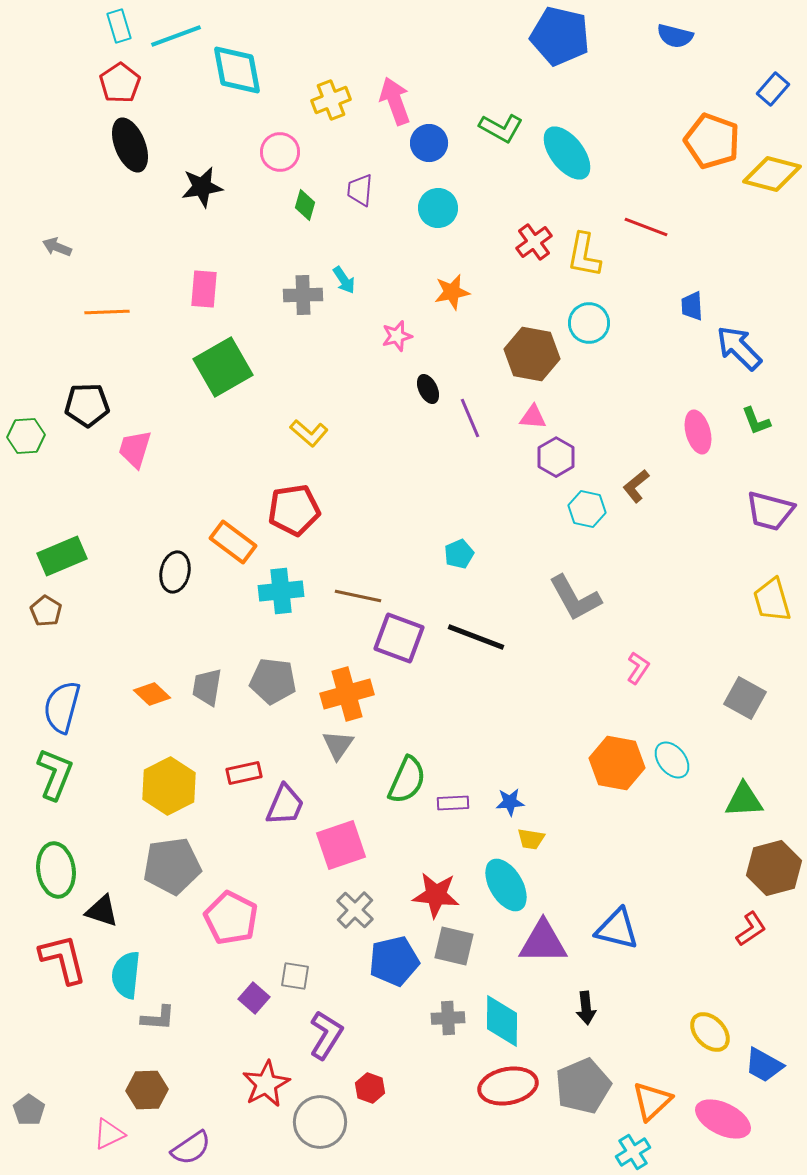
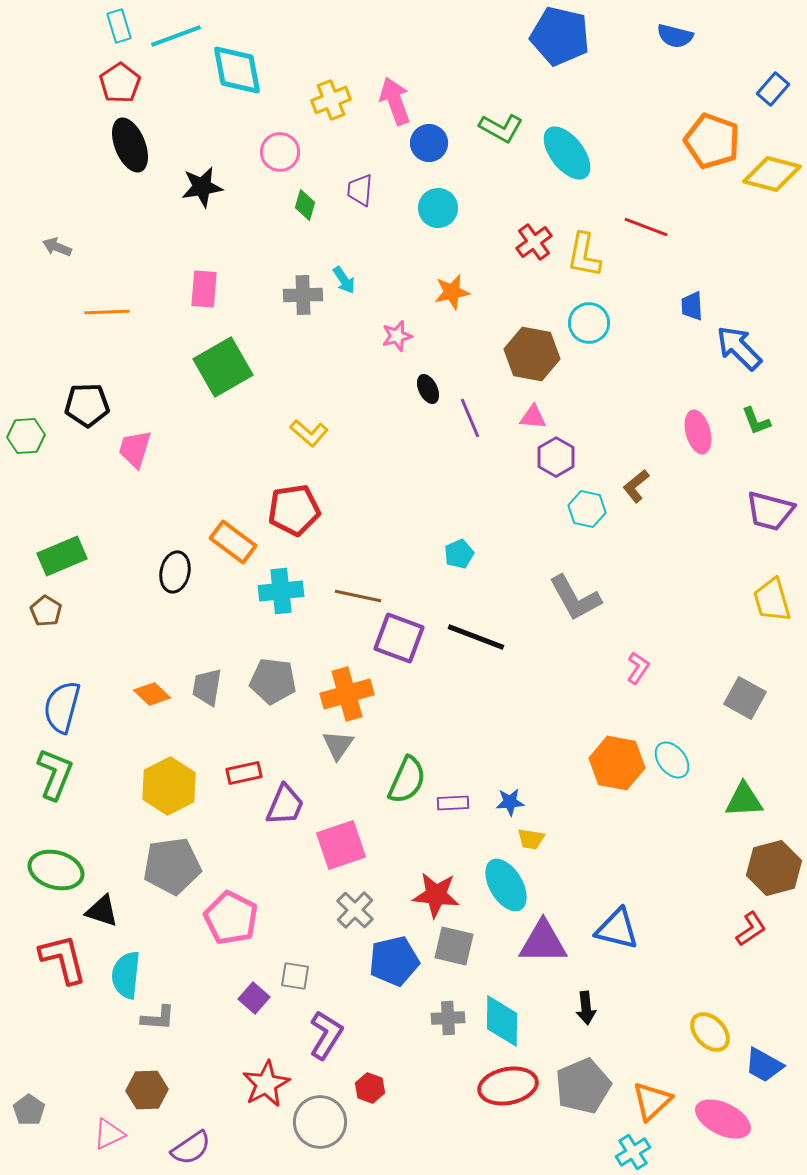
green ellipse at (56, 870): rotated 66 degrees counterclockwise
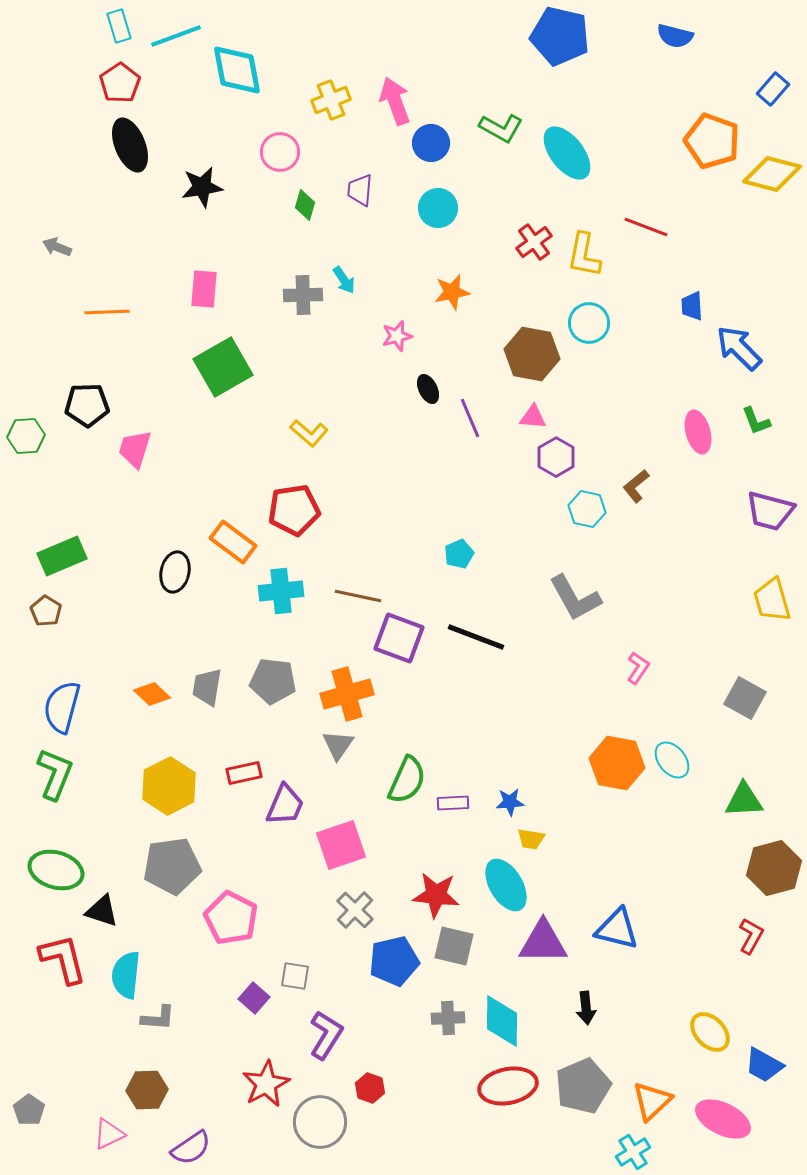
blue circle at (429, 143): moved 2 px right
red L-shape at (751, 929): moved 7 px down; rotated 27 degrees counterclockwise
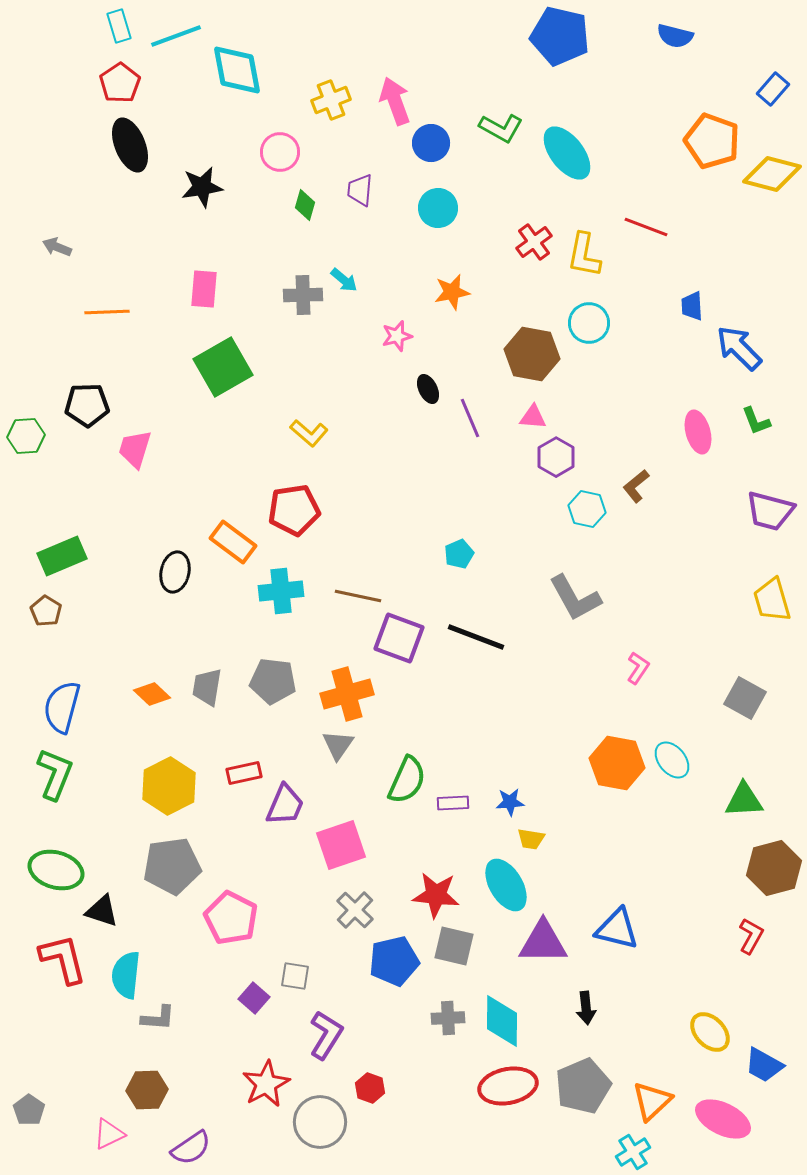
cyan arrow at (344, 280): rotated 16 degrees counterclockwise
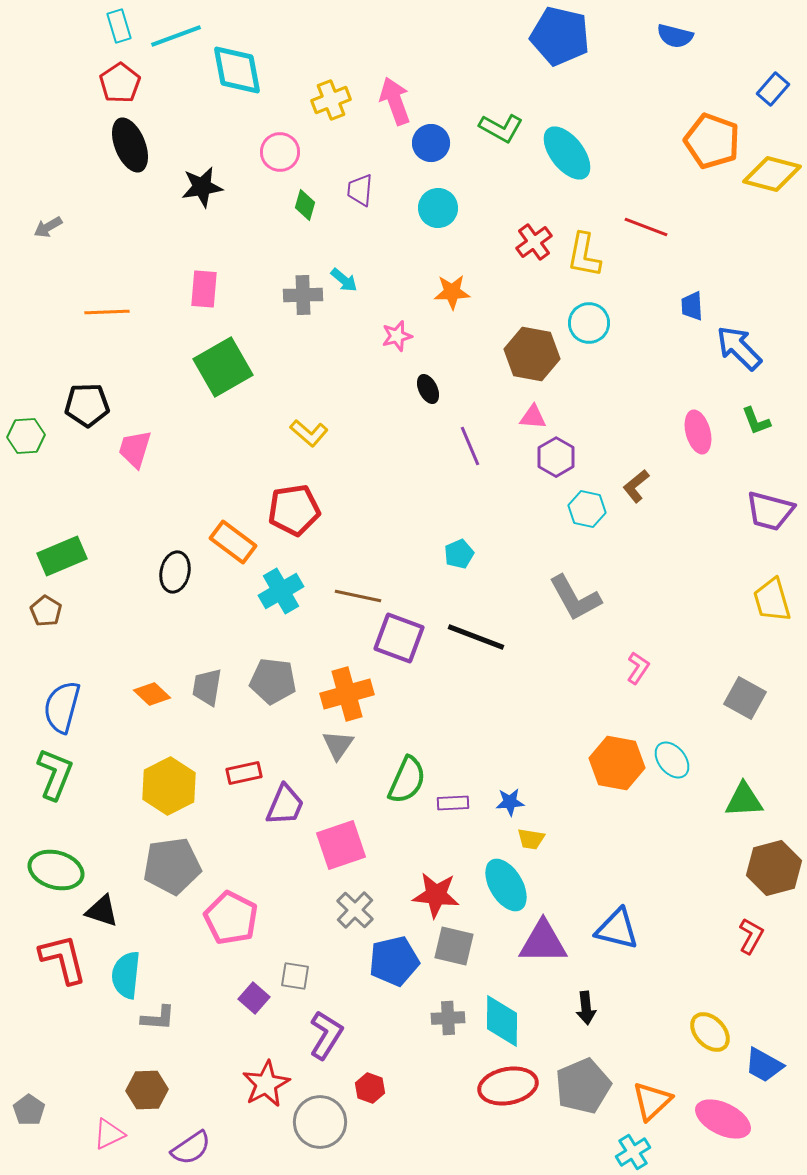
gray arrow at (57, 247): moved 9 px left, 20 px up; rotated 52 degrees counterclockwise
orange star at (452, 292): rotated 9 degrees clockwise
purple line at (470, 418): moved 28 px down
cyan cross at (281, 591): rotated 24 degrees counterclockwise
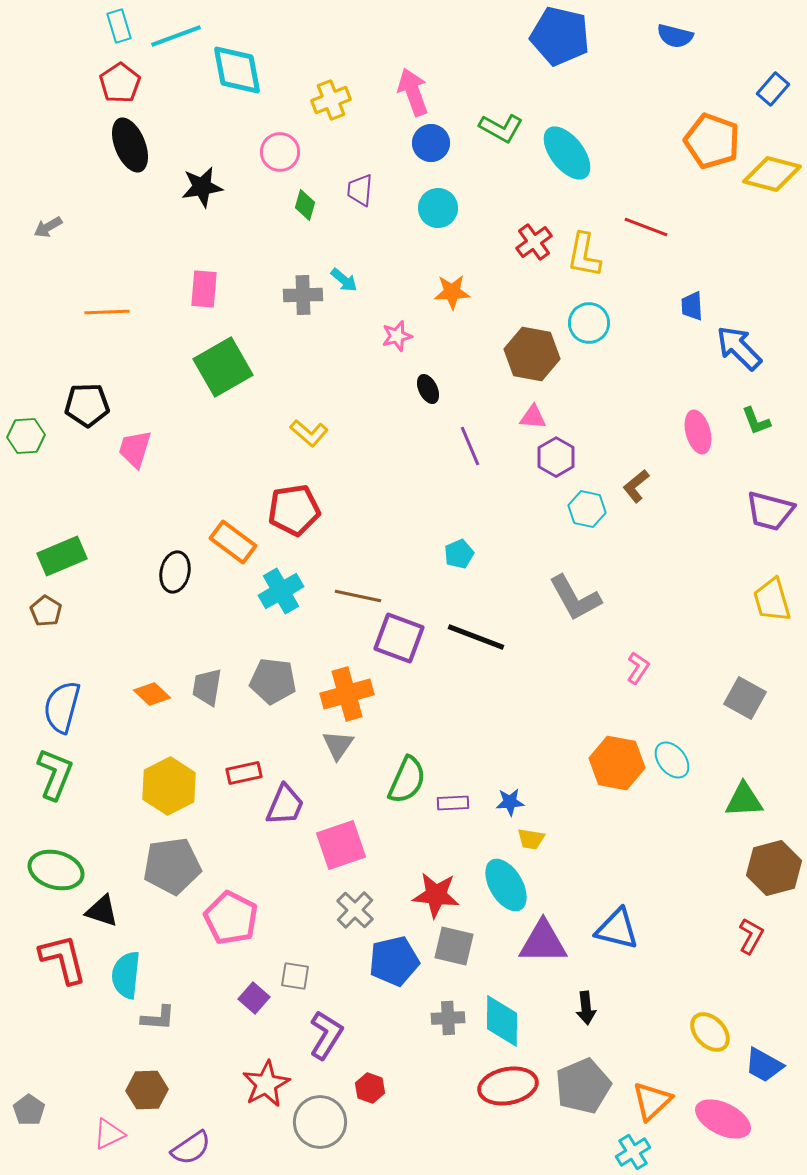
pink arrow at (395, 101): moved 18 px right, 9 px up
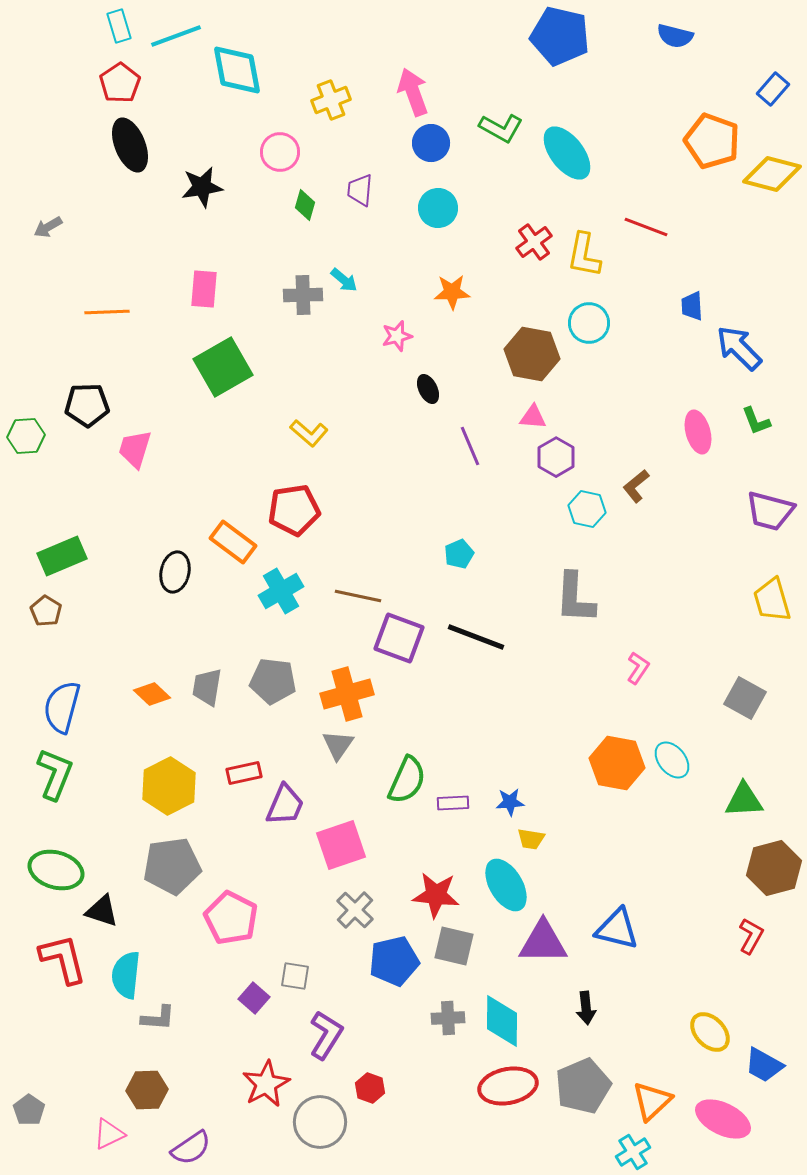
gray L-shape at (575, 598): rotated 32 degrees clockwise
